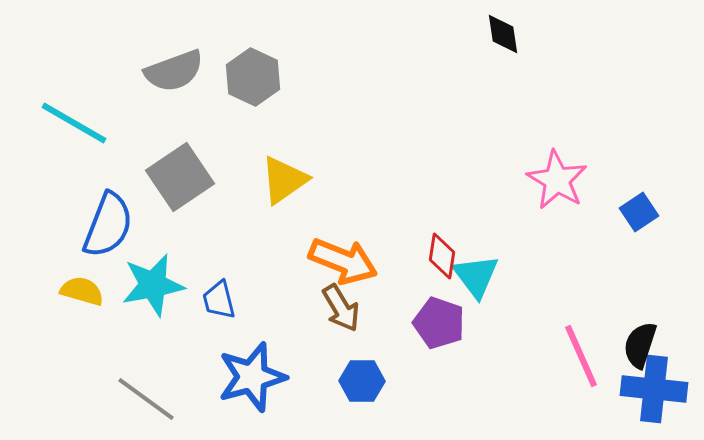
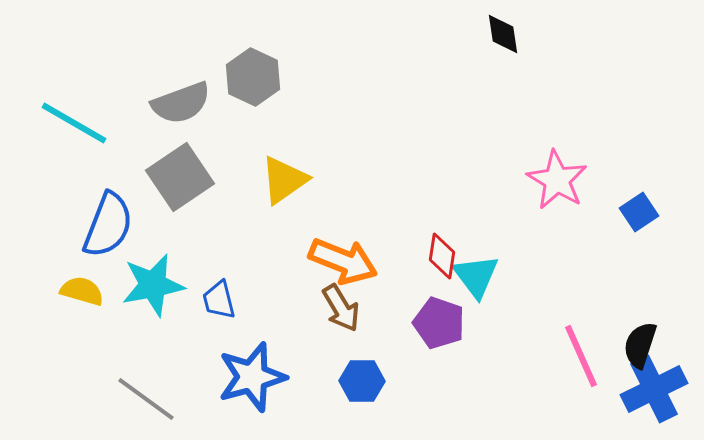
gray semicircle: moved 7 px right, 32 px down
blue cross: rotated 32 degrees counterclockwise
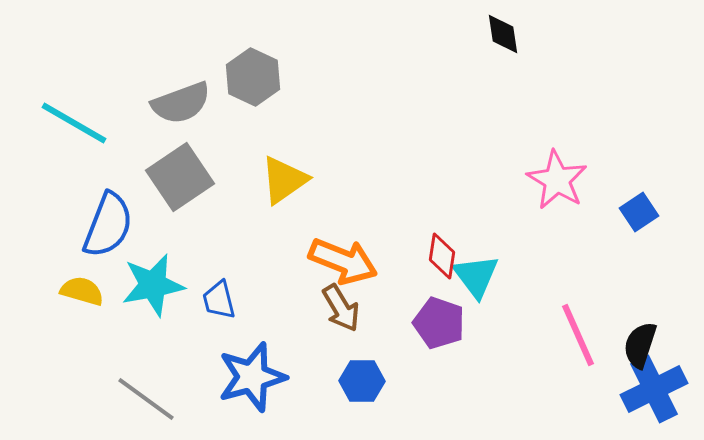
pink line: moved 3 px left, 21 px up
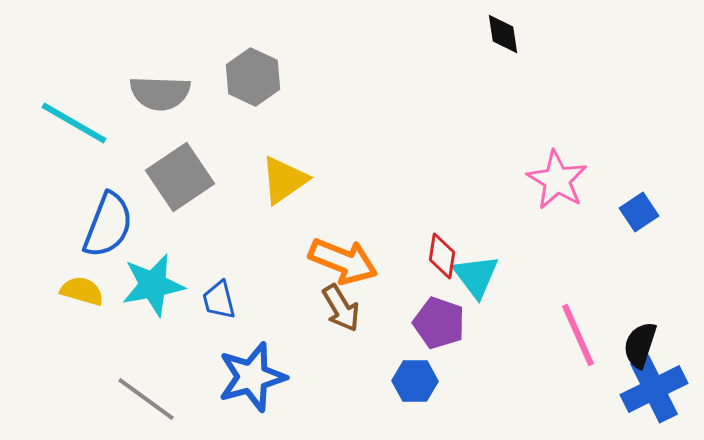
gray semicircle: moved 21 px left, 10 px up; rotated 22 degrees clockwise
blue hexagon: moved 53 px right
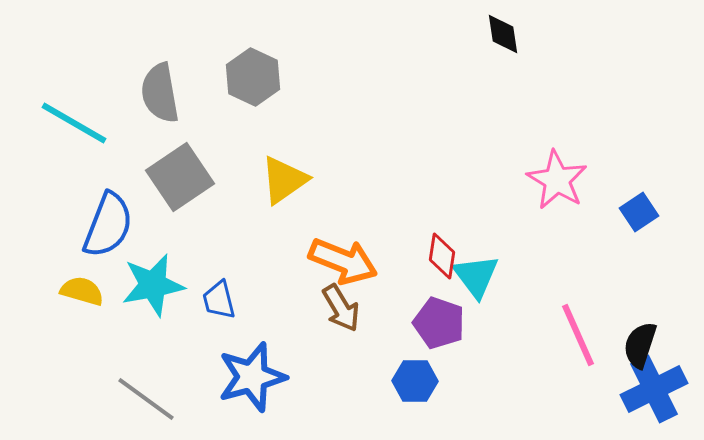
gray semicircle: rotated 78 degrees clockwise
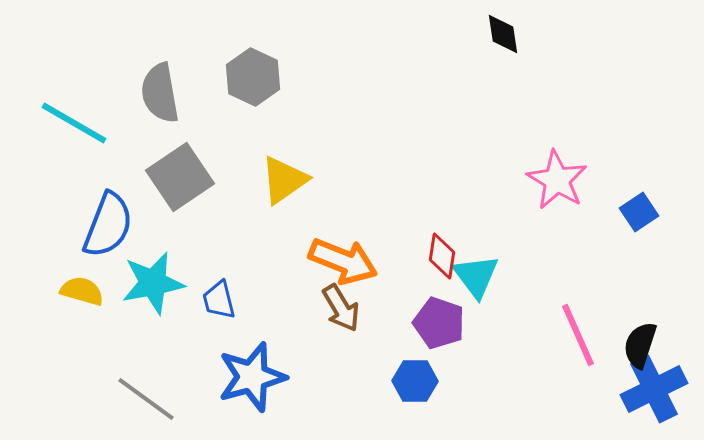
cyan star: moved 2 px up
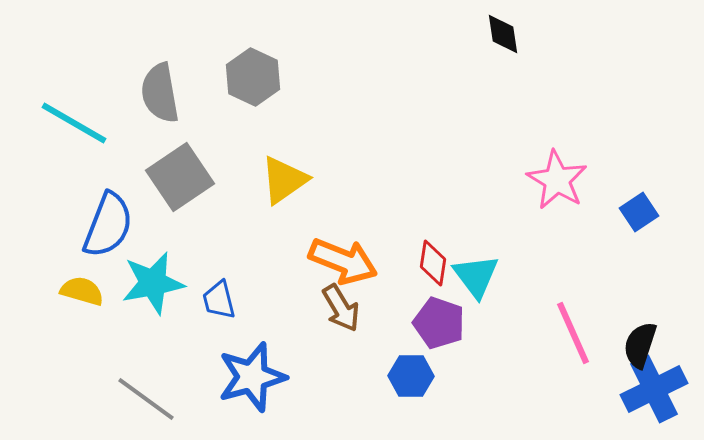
red diamond: moved 9 px left, 7 px down
pink line: moved 5 px left, 2 px up
blue hexagon: moved 4 px left, 5 px up
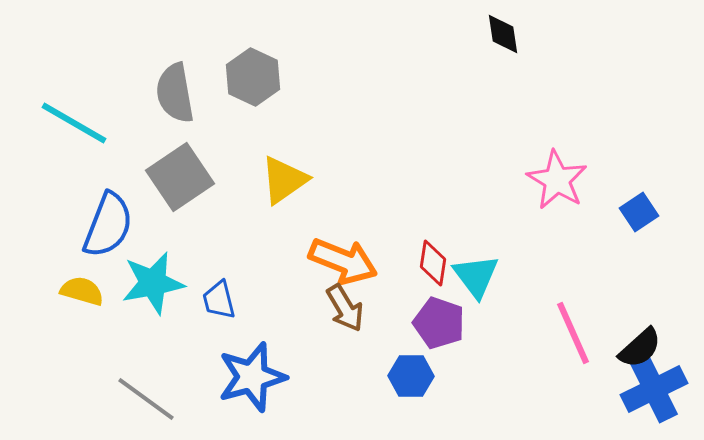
gray semicircle: moved 15 px right
brown arrow: moved 4 px right
black semicircle: moved 3 px down; rotated 150 degrees counterclockwise
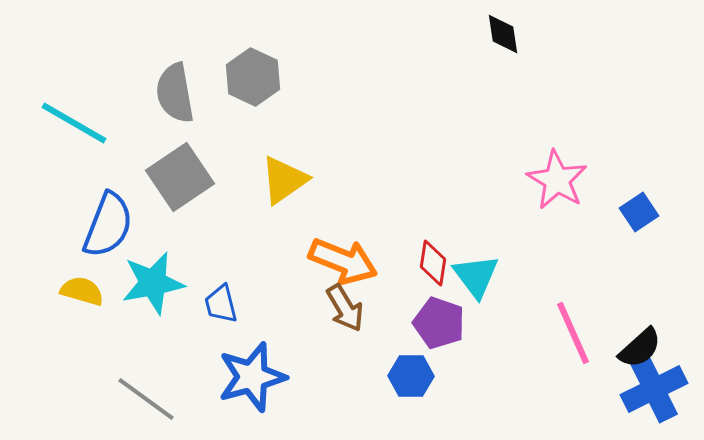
blue trapezoid: moved 2 px right, 4 px down
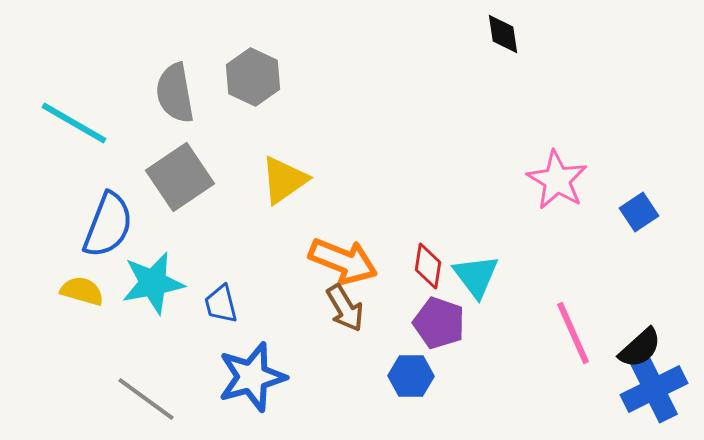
red diamond: moved 5 px left, 3 px down
